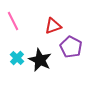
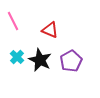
red triangle: moved 3 px left, 4 px down; rotated 42 degrees clockwise
purple pentagon: moved 14 px down; rotated 15 degrees clockwise
cyan cross: moved 1 px up
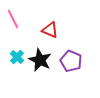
pink line: moved 2 px up
purple pentagon: rotated 20 degrees counterclockwise
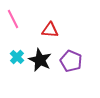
red triangle: rotated 18 degrees counterclockwise
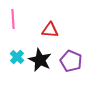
pink line: rotated 24 degrees clockwise
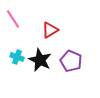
pink line: rotated 30 degrees counterclockwise
red triangle: rotated 36 degrees counterclockwise
cyan cross: rotated 24 degrees counterclockwise
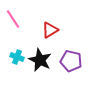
purple pentagon: rotated 10 degrees counterclockwise
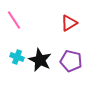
pink line: moved 1 px right, 1 px down
red triangle: moved 19 px right, 7 px up
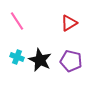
pink line: moved 3 px right, 1 px down
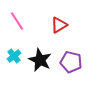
red triangle: moved 10 px left, 2 px down
cyan cross: moved 3 px left, 1 px up; rotated 32 degrees clockwise
purple pentagon: moved 1 px down
